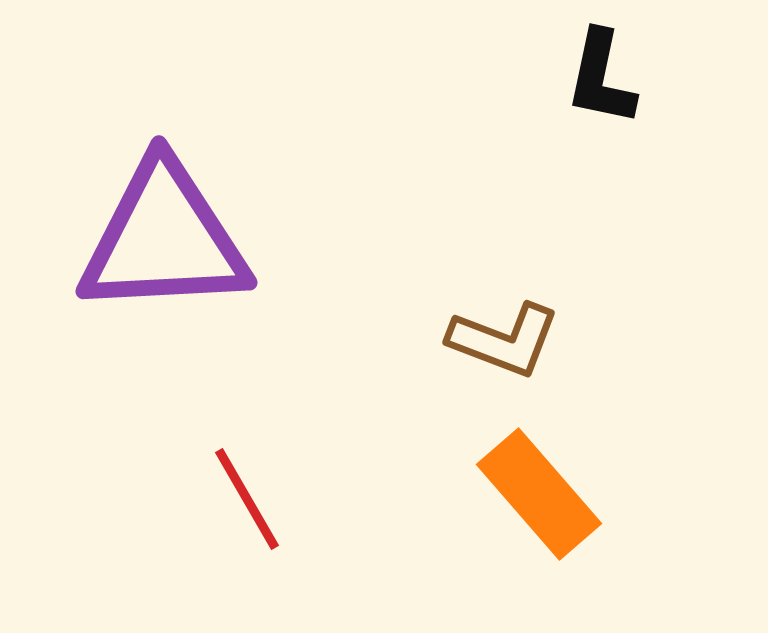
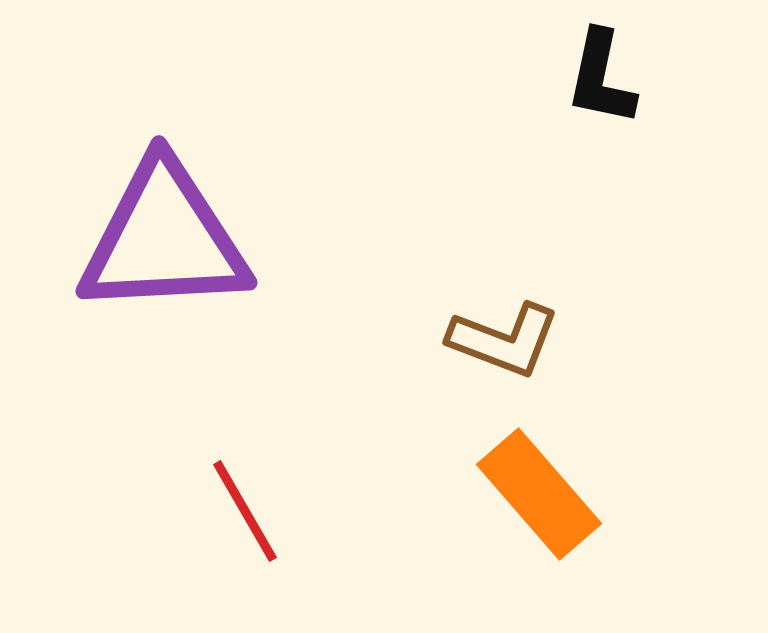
red line: moved 2 px left, 12 px down
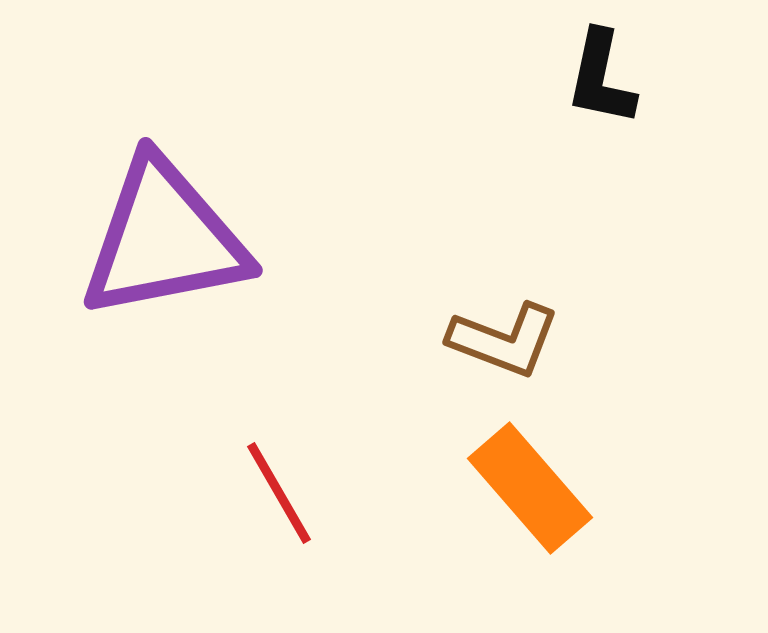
purple triangle: rotated 8 degrees counterclockwise
orange rectangle: moved 9 px left, 6 px up
red line: moved 34 px right, 18 px up
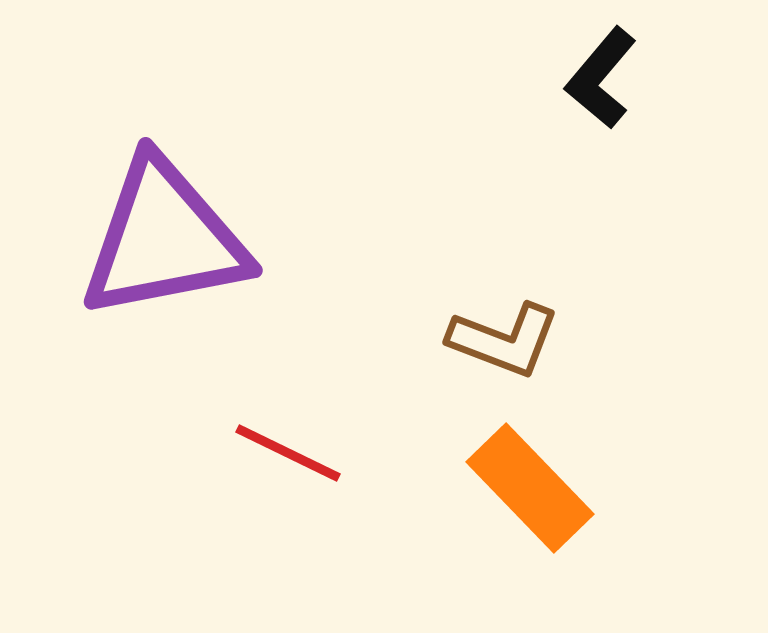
black L-shape: rotated 28 degrees clockwise
orange rectangle: rotated 3 degrees counterclockwise
red line: moved 9 px right, 40 px up; rotated 34 degrees counterclockwise
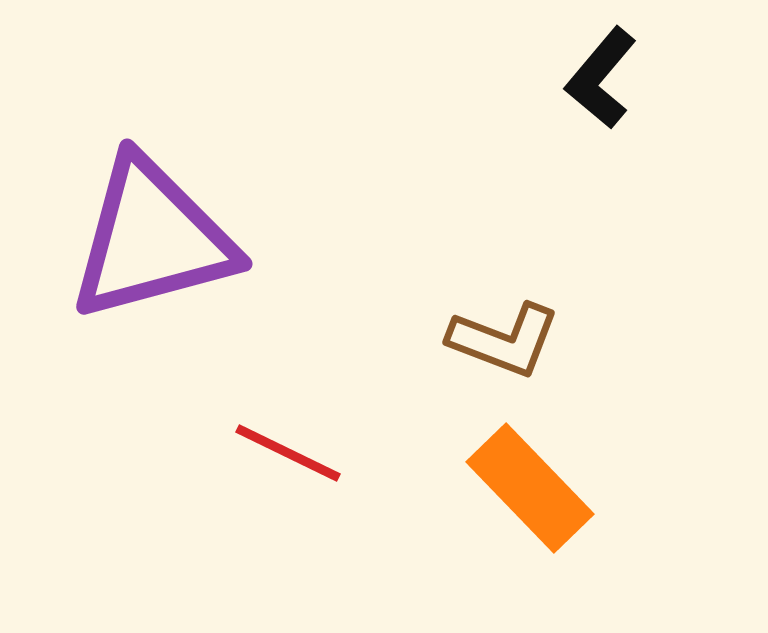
purple triangle: moved 12 px left; rotated 4 degrees counterclockwise
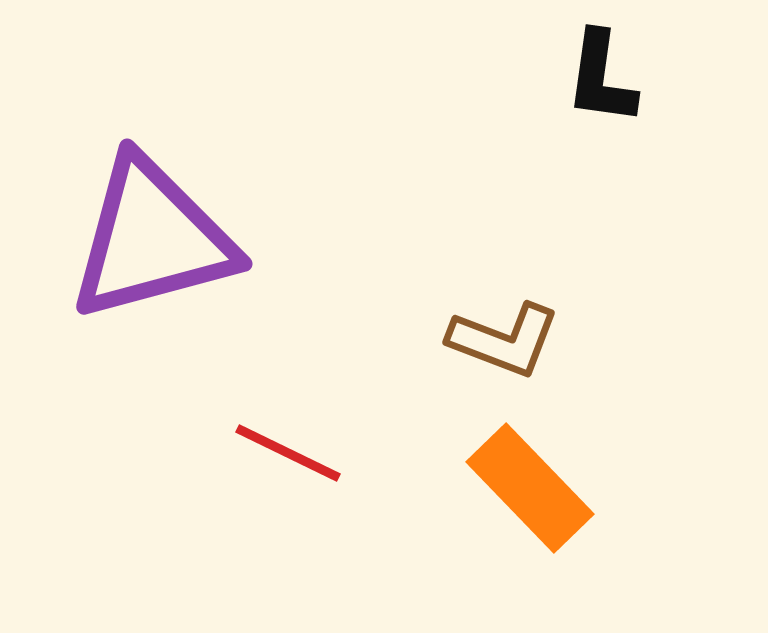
black L-shape: rotated 32 degrees counterclockwise
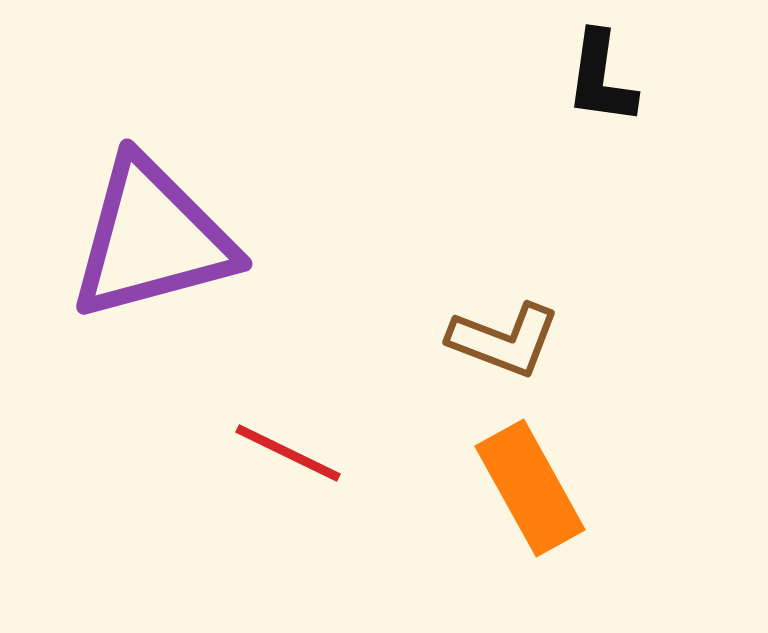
orange rectangle: rotated 15 degrees clockwise
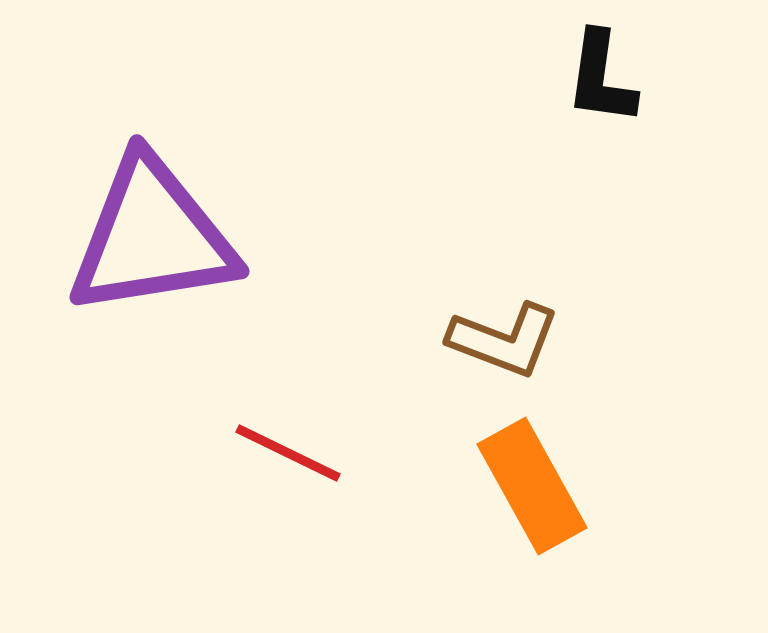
purple triangle: moved 2 px up; rotated 6 degrees clockwise
orange rectangle: moved 2 px right, 2 px up
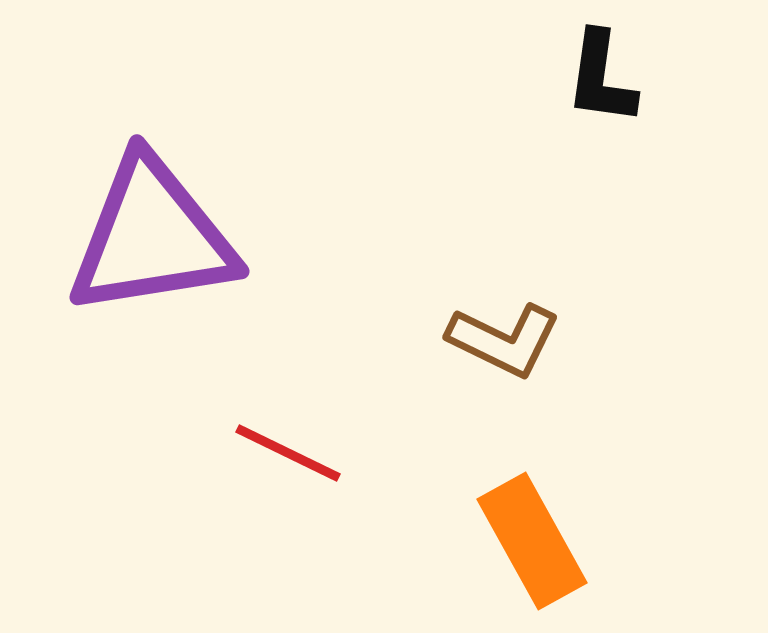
brown L-shape: rotated 5 degrees clockwise
orange rectangle: moved 55 px down
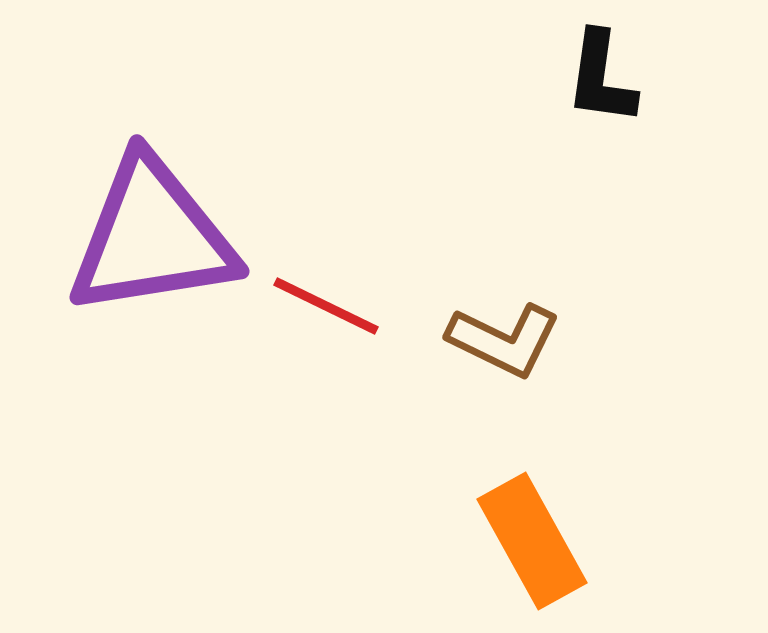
red line: moved 38 px right, 147 px up
